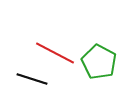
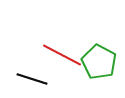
red line: moved 7 px right, 2 px down
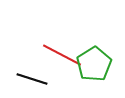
green pentagon: moved 5 px left, 2 px down; rotated 12 degrees clockwise
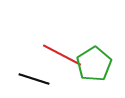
black line: moved 2 px right
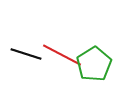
black line: moved 8 px left, 25 px up
